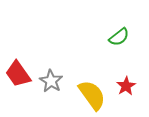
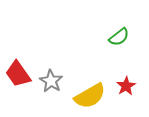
yellow semicircle: moved 2 px left, 1 px down; rotated 96 degrees clockwise
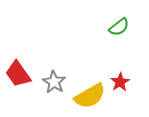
green semicircle: moved 10 px up
gray star: moved 3 px right, 1 px down
red star: moved 6 px left, 4 px up
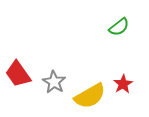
red star: moved 3 px right, 2 px down
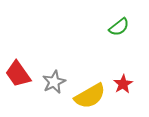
gray star: rotated 15 degrees clockwise
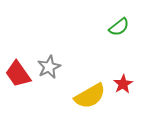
gray star: moved 5 px left, 15 px up
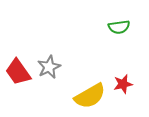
green semicircle: rotated 30 degrees clockwise
red trapezoid: moved 2 px up
red star: rotated 18 degrees clockwise
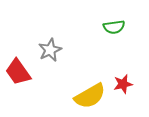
green semicircle: moved 5 px left
gray star: moved 1 px right, 17 px up
